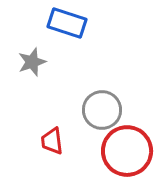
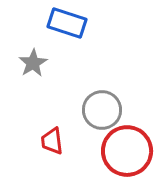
gray star: moved 1 px right, 1 px down; rotated 12 degrees counterclockwise
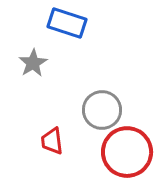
red circle: moved 1 px down
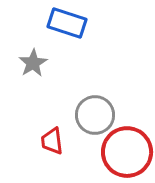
gray circle: moved 7 px left, 5 px down
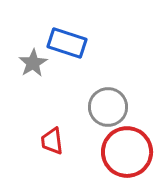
blue rectangle: moved 20 px down
gray circle: moved 13 px right, 8 px up
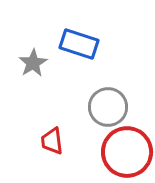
blue rectangle: moved 12 px right, 1 px down
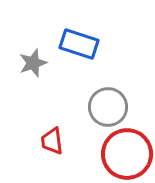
gray star: rotated 12 degrees clockwise
red circle: moved 2 px down
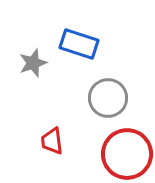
gray circle: moved 9 px up
